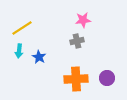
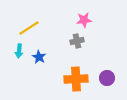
pink star: moved 1 px right
yellow line: moved 7 px right
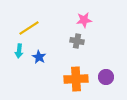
gray cross: rotated 24 degrees clockwise
purple circle: moved 1 px left, 1 px up
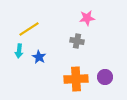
pink star: moved 3 px right, 2 px up
yellow line: moved 1 px down
purple circle: moved 1 px left
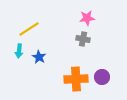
gray cross: moved 6 px right, 2 px up
purple circle: moved 3 px left
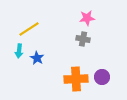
blue star: moved 2 px left, 1 px down
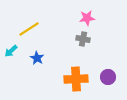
cyan arrow: moved 8 px left; rotated 40 degrees clockwise
purple circle: moved 6 px right
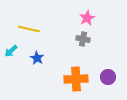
pink star: rotated 21 degrees counterclockwise
yellow line: rotated 45 degrees clockwise
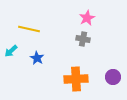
purple circle: moved 5 px right
